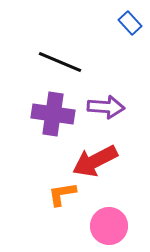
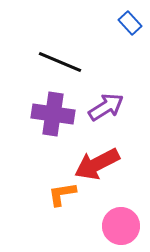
purple arrow: rotated 36 degrees counterclockwise
red arrow: moved 2 px right, 3 px down
pink circle: moved 12 px right
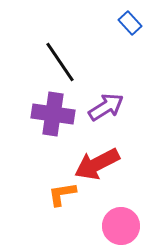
black line: rotated 33 degrees clockwise
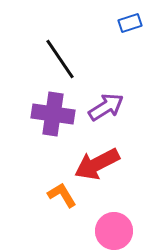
blue rectangle: rotated 65 degrees counterclockwise
black line: moved 3 px up
orange L-shape: moved 1 px down; rotated 68 degrees clockwise
pink circle: moved 7 px left, 5 px down
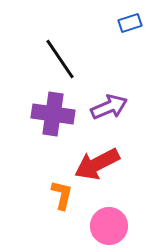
purple arrow: moved 3 px right; rotated 9 degrees clockwise
orange L-shape: rotated 44 degrees clockwise
pink circle: moved 5 px left, 5 px up
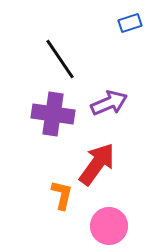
purple arrow: moved 4 px up
red arrow: rotated 153 degrees clockwise
